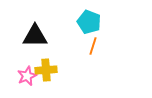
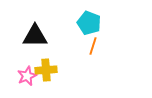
cyan pentagon: moved 1 px down
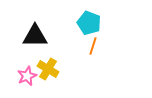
yellow cross: moved 2 px right, 1 px up; rotated 35 degrees clockwise
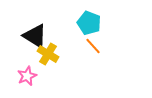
black triangle: rotated 32 degrees clockwise
orange line: rotated 60 degrees counterclockwise
yellow cross: moved 15 px up
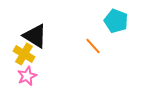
cyan pentagon: moved 27 px right, 2 px up
yellow cross: moved 24 px left
